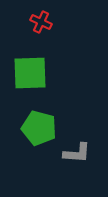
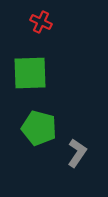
gray L-shape: rotated 60 degrees counterclockwise
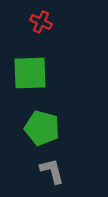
green pentagon: moved 3 px right
gray L-shape: moved 25 px left, 18 px down; rotated 48 degrees counterclockwise
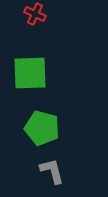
red cross: moved 6 px left, 8 px up
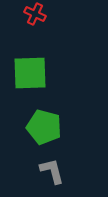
green pentagon: moved 2 px right, 1 px up
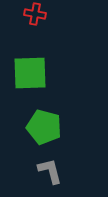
red cross: rotated 15 degrees counterclockwise
gray L-shape: moved 2 px left
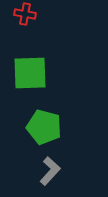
red cross: moved 10 px left
gray L-shape: rotated 56 degrees clockwise
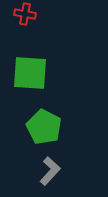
green square: rotated 6 degrees clockwise
green pentagon: rotated 12 degrees clockwise
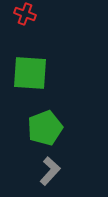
red cross: rotated 10 degrees clockwise
green pentagon: moved 1 px right, 1 px down; rotated 24 degrees clockwise
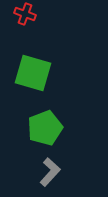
green square: moved 3 px right; rotated 12 degrees clockwise
gray L-shape: moved 1 px down
